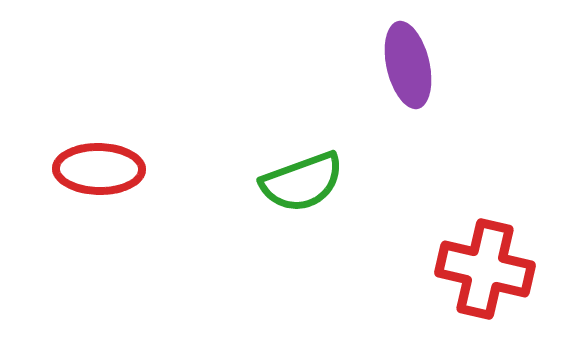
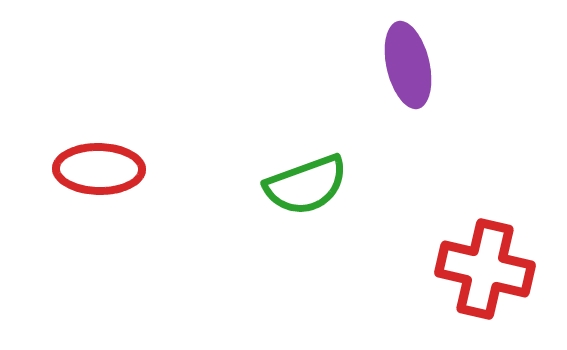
green semicircle: moved 4 px right, 3 px down
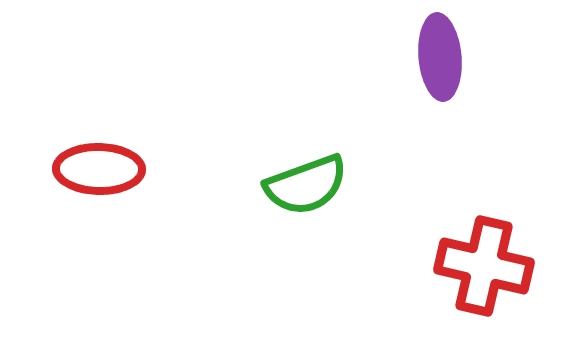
purple ellipse: moved 32 px right, 8 px up; rotated 8 degrees clockwise
red cross: moved 1 px left, 3 px up
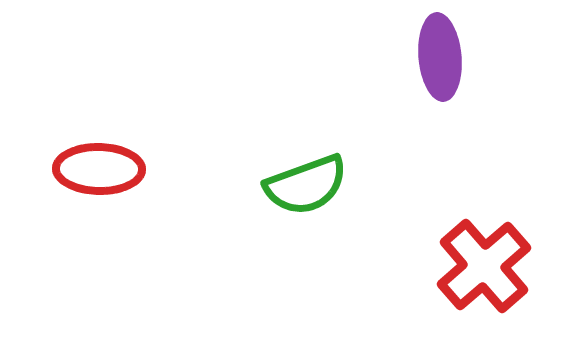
red cross: rotated 36 degrees clockwise
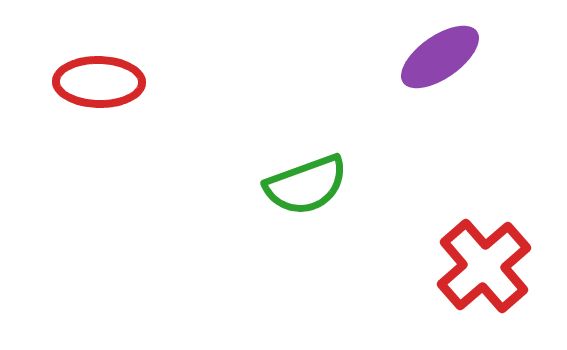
purple ellipse: rotated 60 degrees clockwise
red ellipse: moved 87 px up
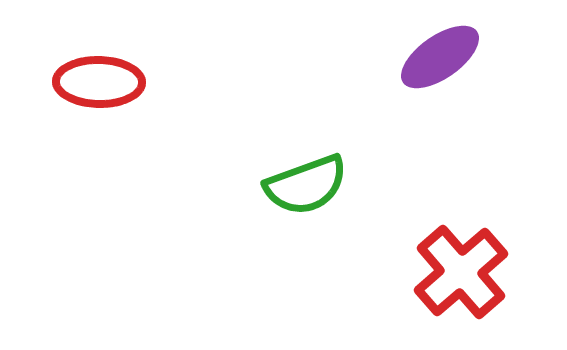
red cross: moved 23 px left, 6 px down
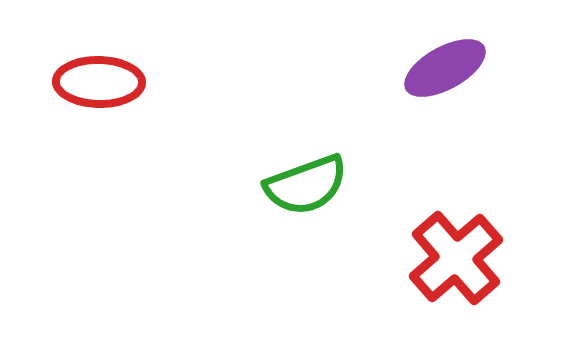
purple ellipse: moved 5 px right, 11 px down; rotated 6 degrees clockwise
red cross: moved 5 px left, 14 px up
